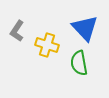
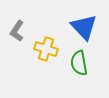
blue triangle: moved 1 px left, 1 px up
yellow cross: moved 1 px left, 4 px down
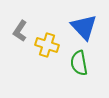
gray L-shape: moved 3 px right
yellow cross: moved 1 px right, 4 px up
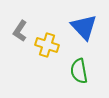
green semicircle: moved 8 px down
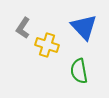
gray L-shape: moved 3 px right, 3 px up
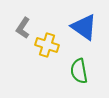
blue triangle: rotated 12 degrees counterclockwise
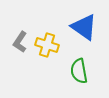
gray L-shape: moved 3 px left, 14 px down
